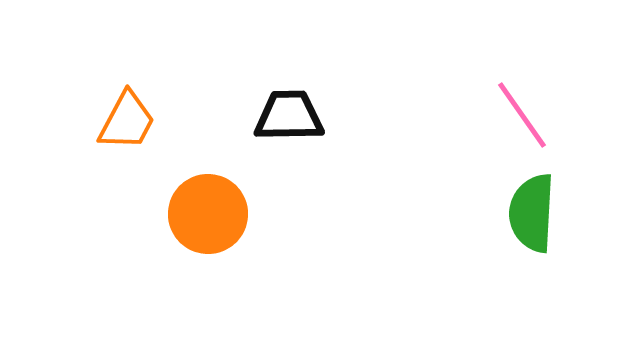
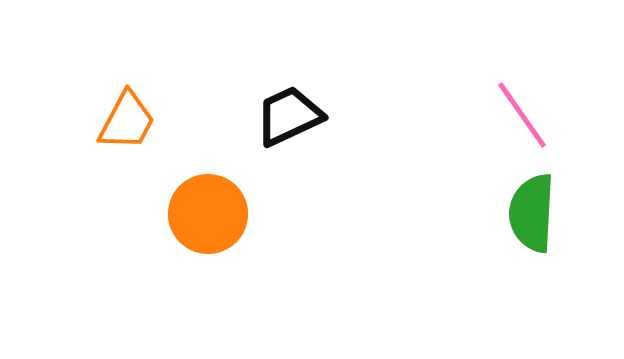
black trapezoid: rotated 24 degrees counterclockwise
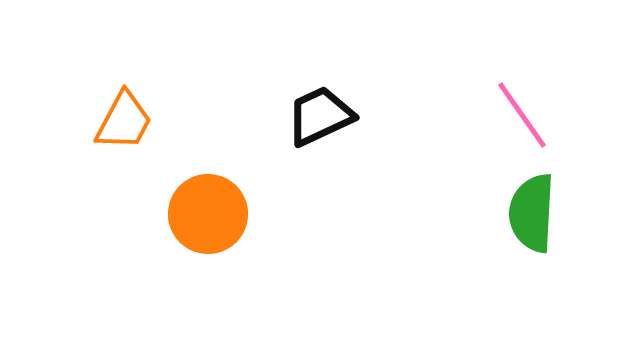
black trapezoid: moved 31 px right
orange trapezoid: moved 3 px left
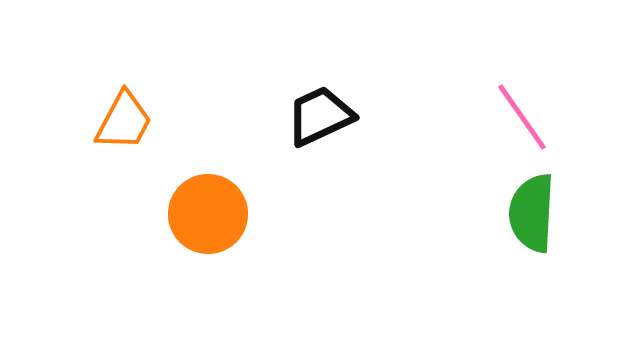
pink line: moved 2 px down
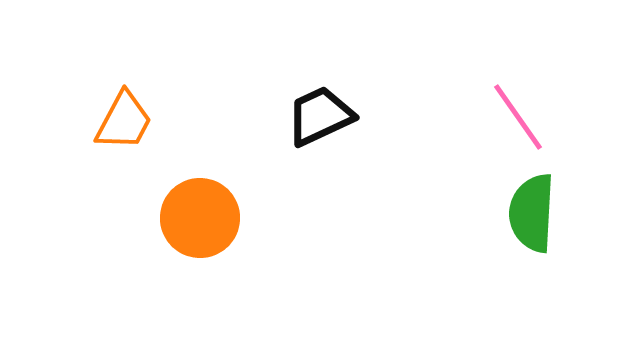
pink line: moved 4 px left
orange circle: moved 8 px left, 4 px down
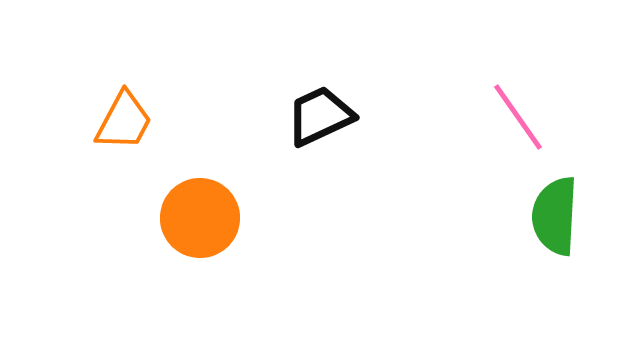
green semicircle: moved 23 px right, 3 px down
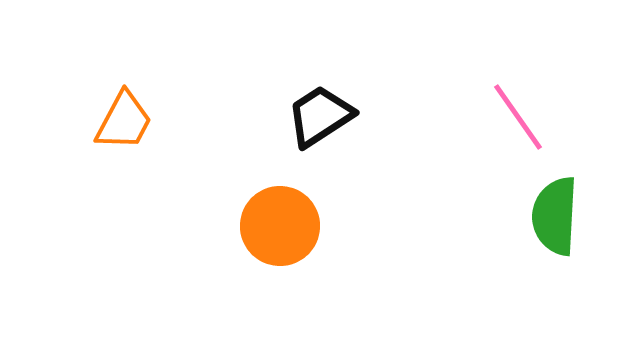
black trapezoid: rotated 8 degrees counterclockwise
orange circle: moved 80 px right, 8 px down
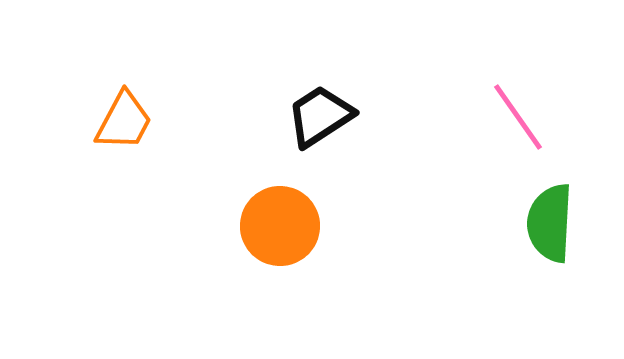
green semicircle: moved 5 px left, 7 px down
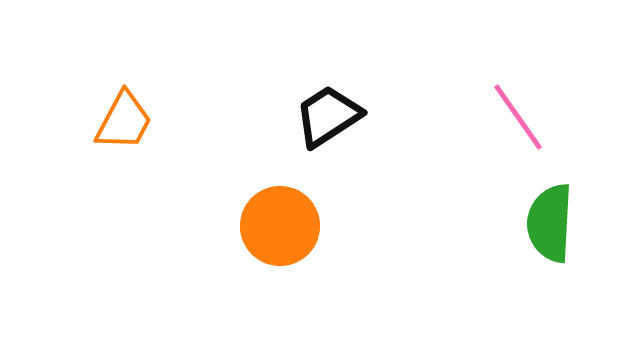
black trapezoid: moved 8 px right
